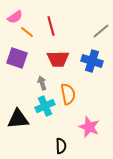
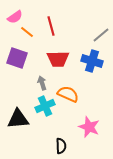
gray line: moved 4 px down
orange semicircle: rotated 55 degrees counterclockwise
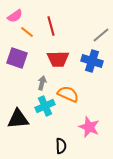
pink semicircle: moved 1 px up
gray arrow: rotated 32 degrees clockwise
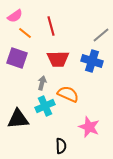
orange line: moved 2 px left, 1 px down
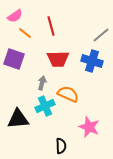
purple square: moved 3 px left, 1 px down
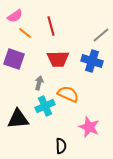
gray arrow: moved 3 px left
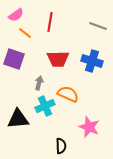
pink semicircle: moved 1 px right, 1 px up
red line: moved 1 px left, 4 px up; rotated 24 degrees clockwise
gray line: moved 3 px left, 9 px up; rotated 60 degrees clockwise
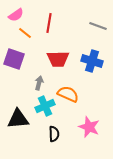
red line: moved 1 px left, 1 px down
black semicircle: moved 7 px left, 12 px up
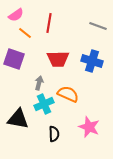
cyan cross: moved 1 px left, 2 px up
black triangle: rotated 15 degrees clockwise
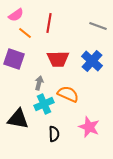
blue cross: rotated 25 degrees clockwise
